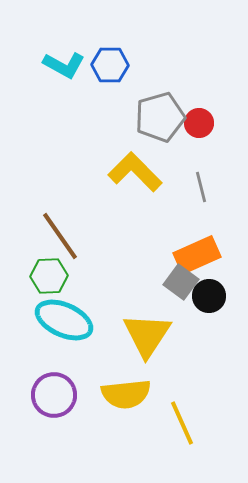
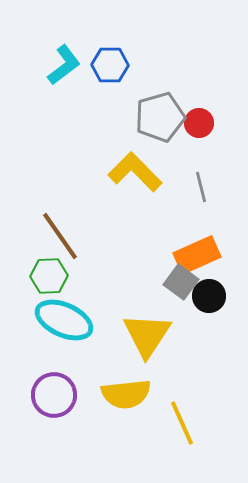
cyan L-shape: rotated 66 degrees counterclockwise
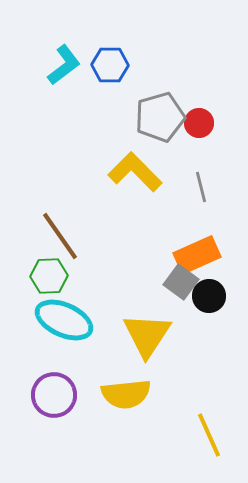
yellow line: moved 27 px right, 12 px down
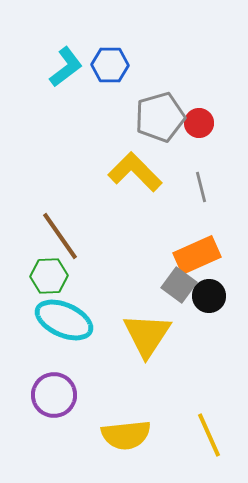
cyan L-shape: moved 2 px right, 2 px down
gray square: moved 2 px left, 3 px down
yellow semicircle: moved 41 px down
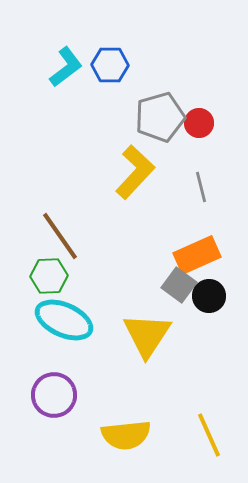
yellow L-shape: rotated 88 degrees clockwise
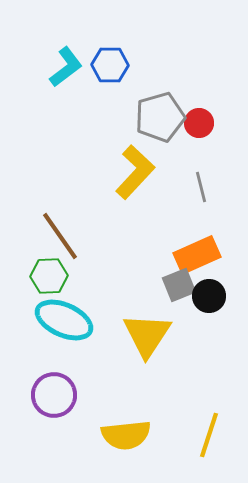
gray square: rotated 32 degrees clockwise
yellow line: rotated 42 degrees clockwise
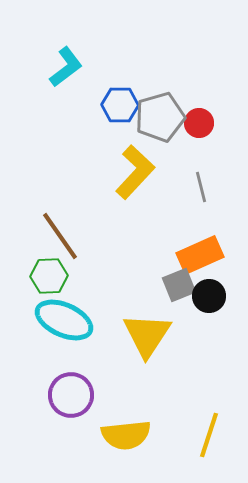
blue hexagon: moved 10 px right, 40 px down
orange rectangle: moved 3 px right
purple circle: moved 17 px right
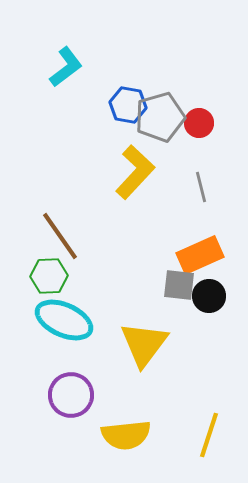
blue hexagon: moved 8 px right; rotated 9 degrees clockwise
gray square: rotated 28 degrees clockwise
yellow triangle: moved 3 px left, 9 px down; rotated 4 degrees clockwise
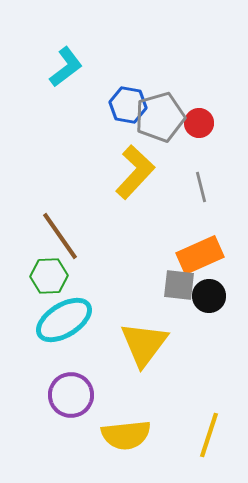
cyan ellipse: rotated 56 degrees counterclockwise
